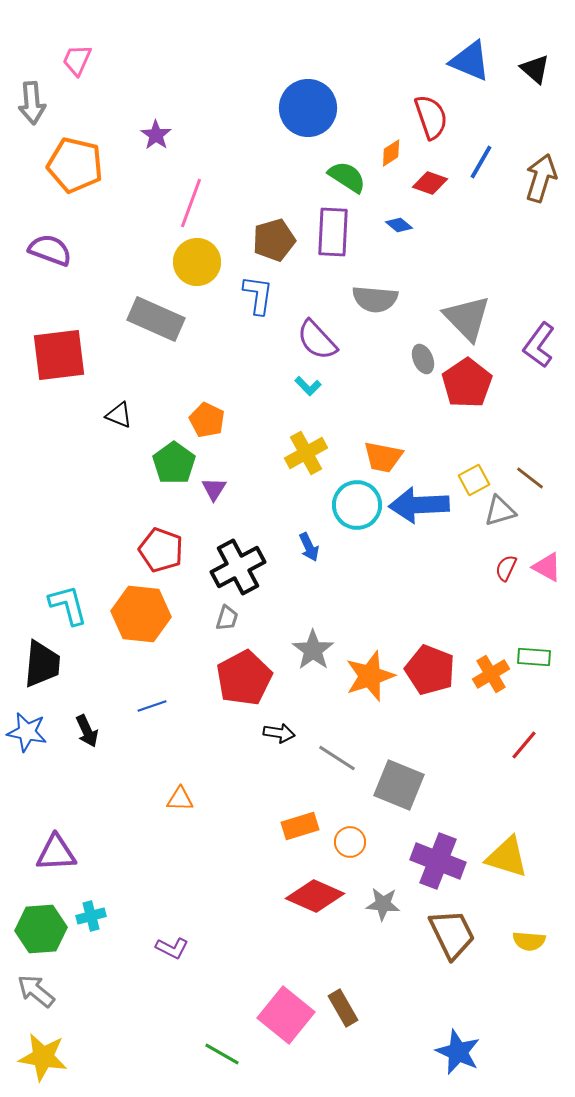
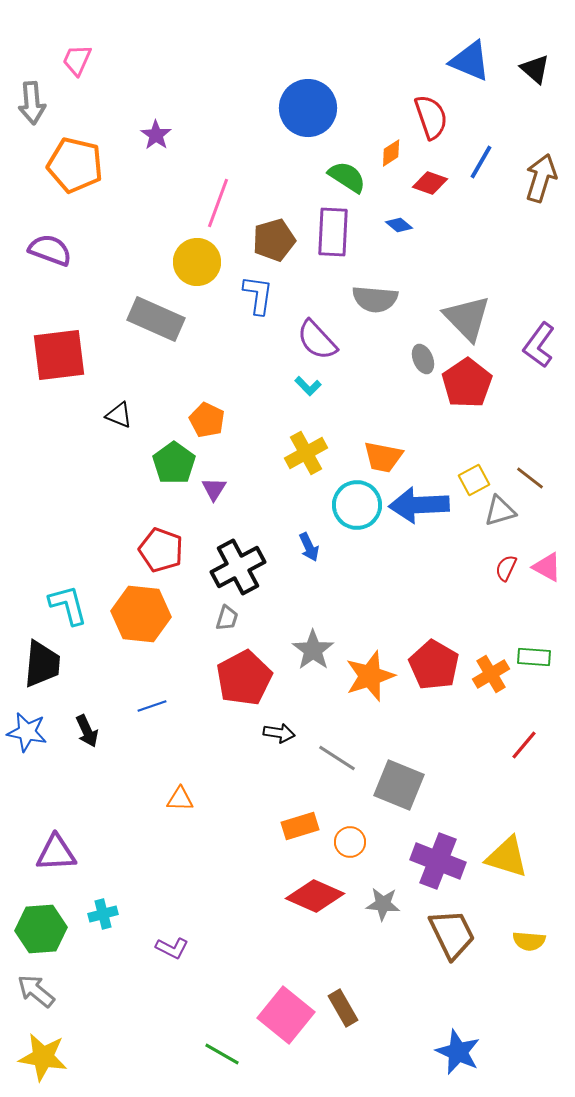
pink line at (191, 203): moved 27 px right
red pentagon at (430, 670): moved 4 px right, 5 px up; rotated 9 degrees clockwise
cyan cross at (91, 916): moved 12 px right, 2 px up
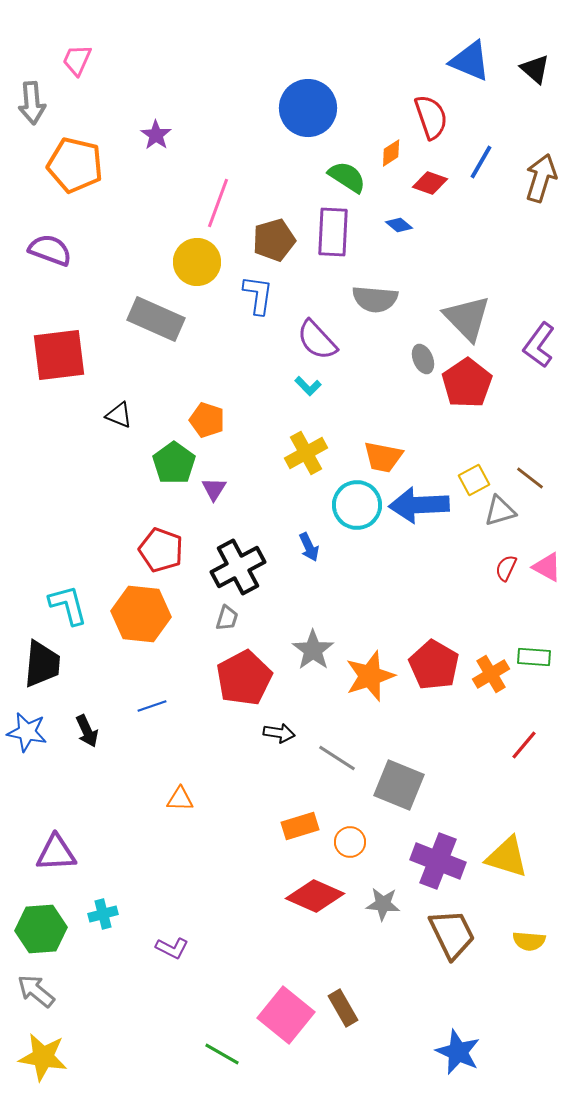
orange pentagon at (207, 420): rotated 8 degrees counterclockwise
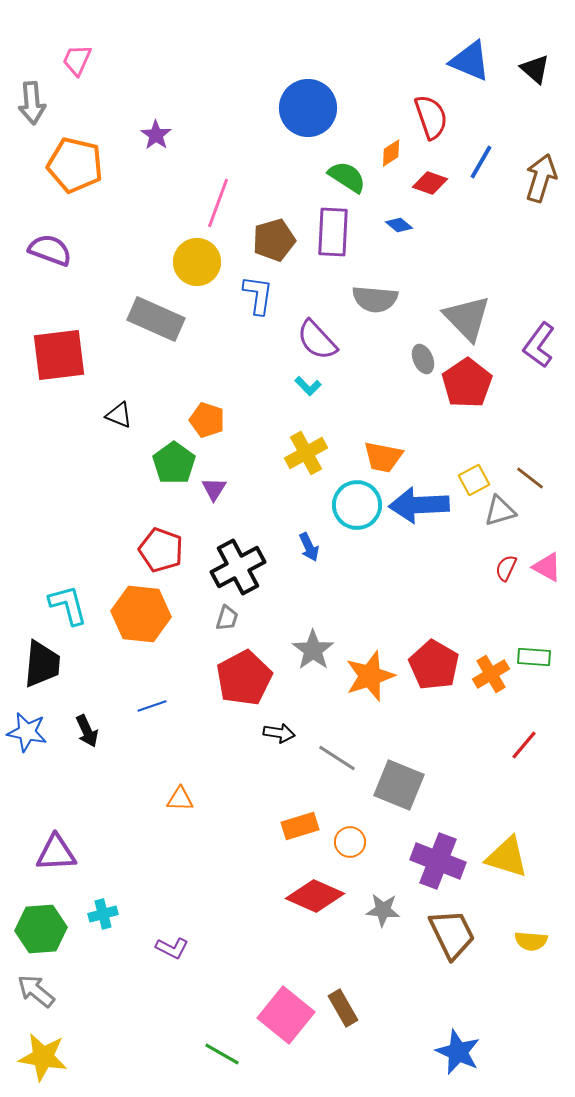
gray star at (383, 904): moved 6 px down
yellow semicircle at (529, 941): moved 2 px right
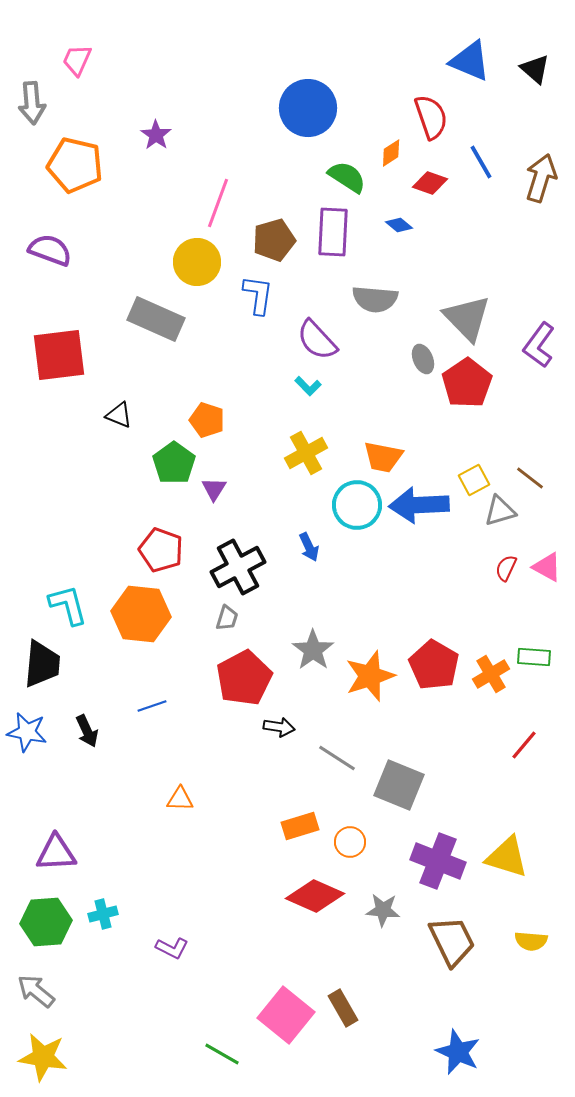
blue line at (481, 162): rotated 60 degrees counterclockwise
black arrow at (279, 733): moved 6 px up
green hexagon at (41, 929): moved 5 px right, 7 px up
brown trapezoid at (452, 934): moved 7 px down
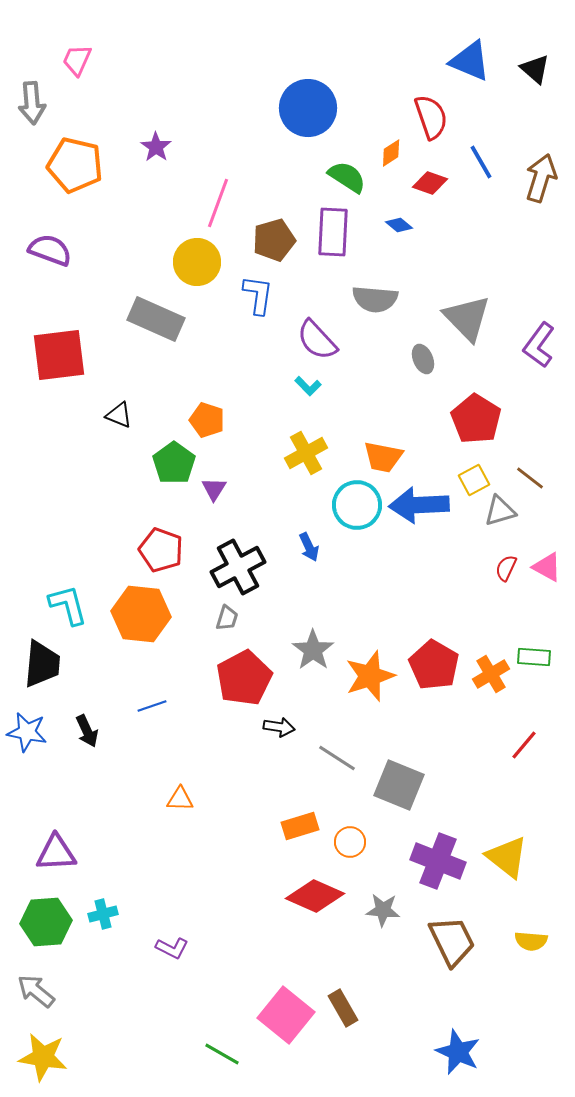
purple star at (156, 135): moved 12 px down
red pentagon at (467, 383): moved 9 px right, 36 px down; rotated 6 degrees counterclockwise
yellow triangle at (507, 857): rotated 21 degrees clockwise
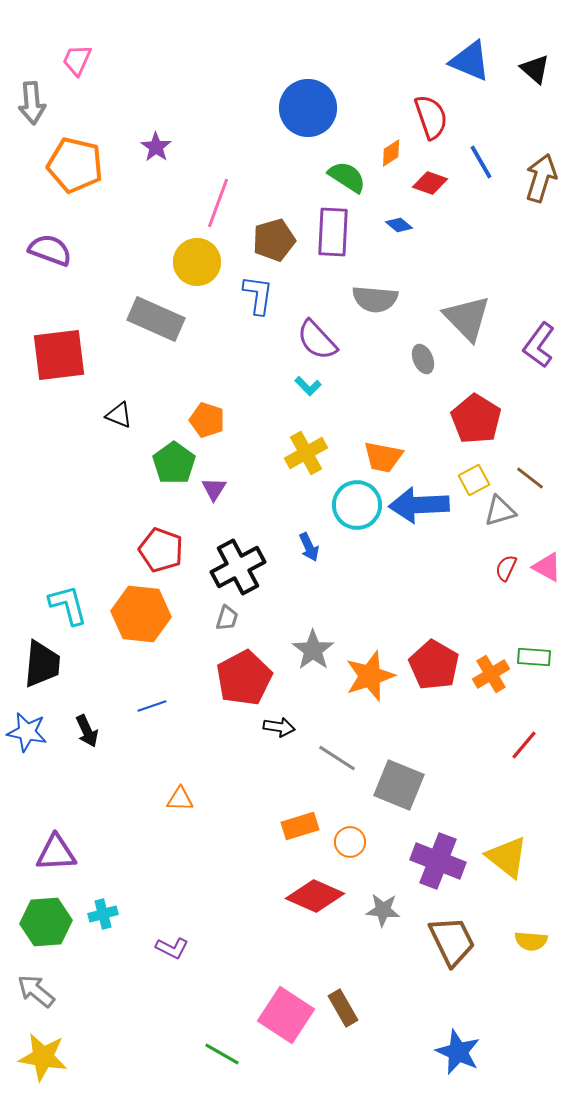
pink square at (286, 1015): rotated 6 degrees counterclockwise
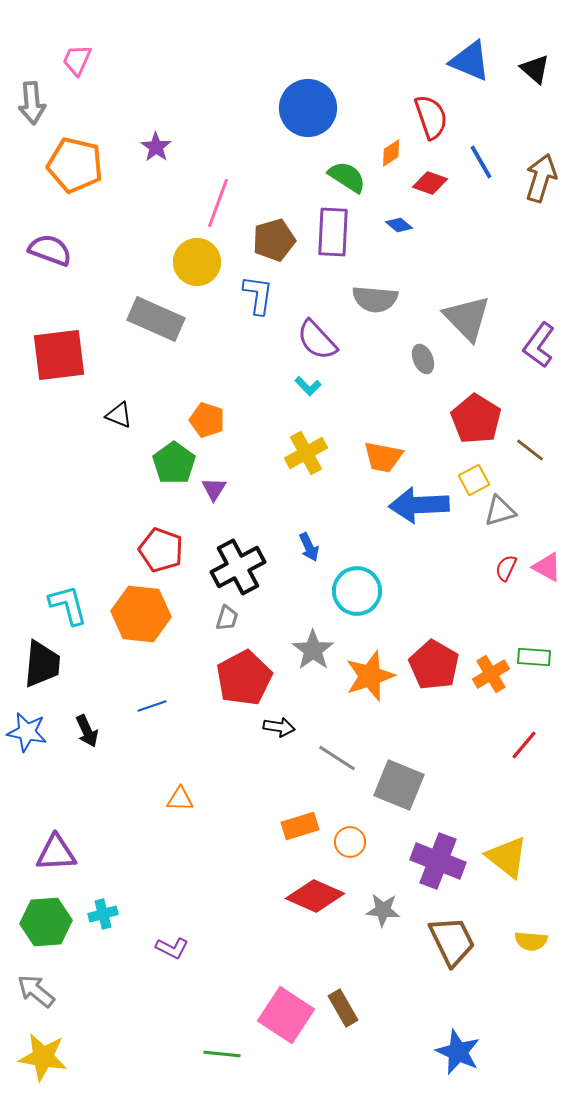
brown line at (530, 478): moved 28 px up
cyan circle at (357, 505): moved 86 px down
green line at (222, 1054): rotated 24 degrees counterclockwise
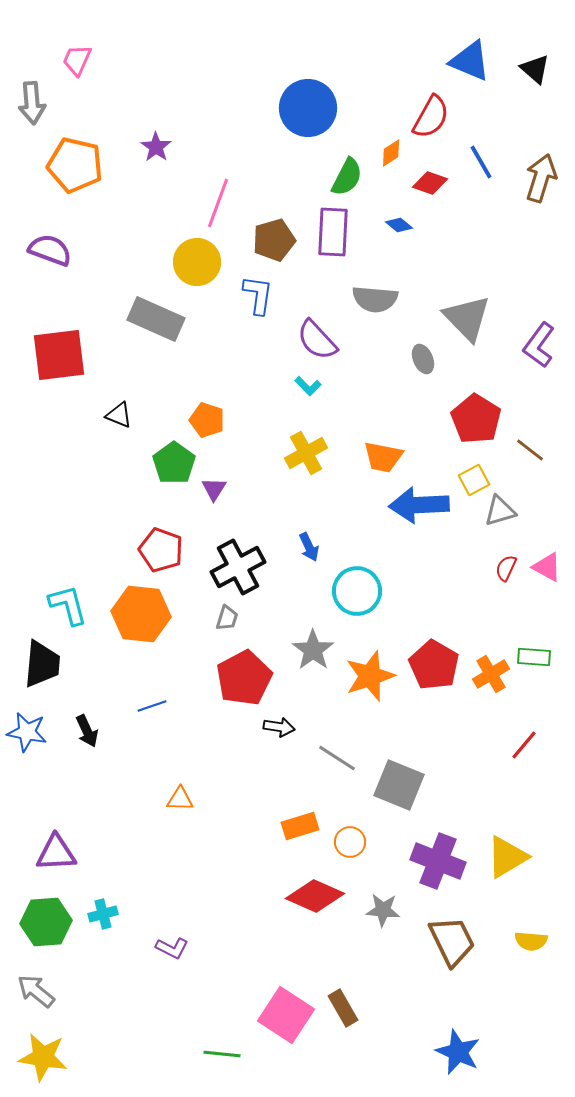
red semicircle at (431, 117): rotated 48 degrees clockwise
green semicircle at (347, 177): rotated 84 degrees clockwise
yellow triangle at (507, 857): rotated 51 degrees clockwise
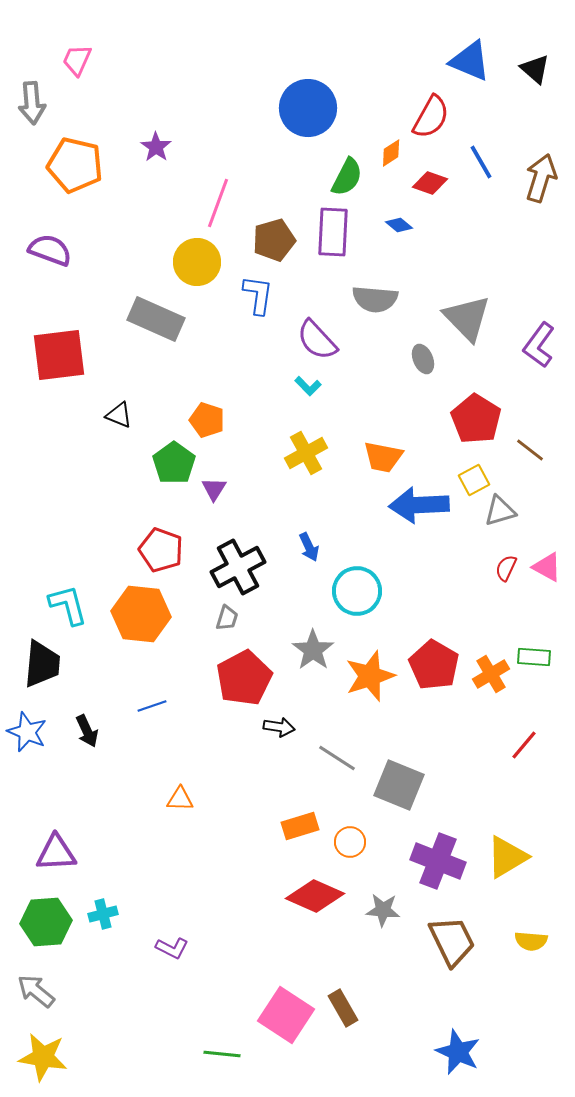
blue star at (27, 732): rotated 12 degrees clockwise
